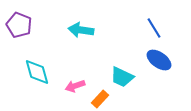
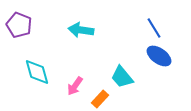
blue ellipse: moved 4 px up
cyan trapezoid: rotated 25 degrees clockwise
pink arrow: rotated 36 degrees counterclockwise
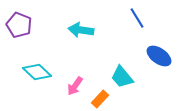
blue line: moved 17 px left, 10 px up
cyan diamond: rotated 32 degrees counterclockwise
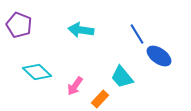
blue line: moved 16 px down
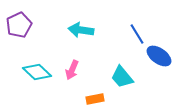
purple pentagon: rotated 25 degrees clockwise
pink arrow: moved 3 px left, 16 px up; rotated 12 degrees counterclockwise
orange rectangle: moved 5 px left; rotated 36 degrees clockwise
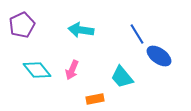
purple pentagon: moved 3 px right
cyan diamond: moved 2 px up; rotated 8 degrees clockwise
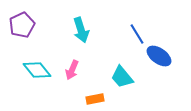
cyan arrow: rotated 115 degrees counterclockwise
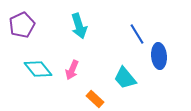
cyan arrow: moved 2 px left, 4 px up
blue ellipse: rotated 50 degrees clockwise
cyan diamond: moved 1 px right, 1 px up
cyan trapezoid: moved 3 px right, 1 px down
orange rectangle: rotated 54 degrees clockwise
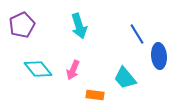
pink arrow: moved 1 px right
orange rectangle: moved 4 px up; rotated 36 degrees counterclockwise
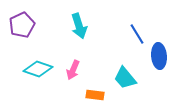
cyan diamond: rotated 32 degrees counterclockwise
